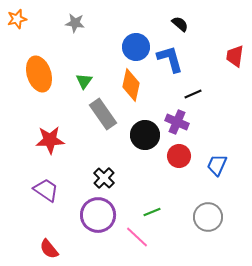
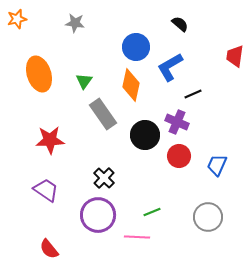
blue L-shape: moved 8 px down; rotated 104 degrees counterclockwise
pink line: rotated 40 degrees counterclockwise
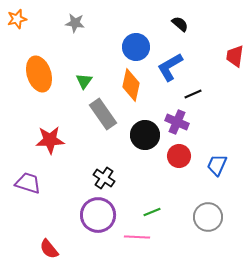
black cross: rotated 10 degrees counterclockwise
purple trapezoid: moved 18 px left, 7 px up; rotated 16 degrees counterclockwise
